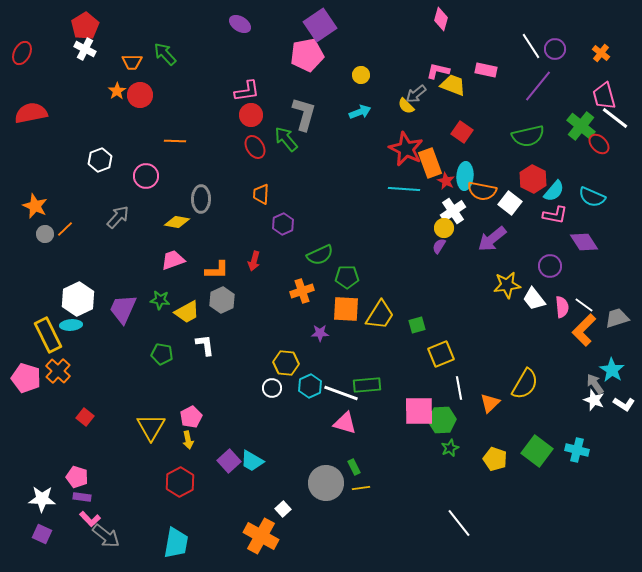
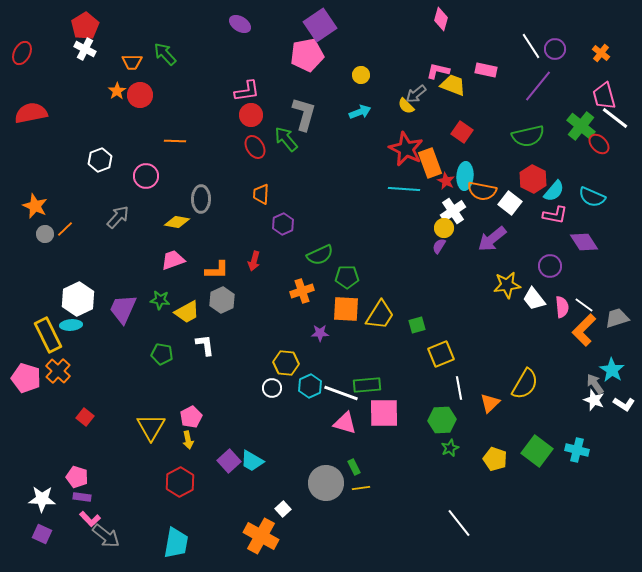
pink square at (419, 411): moved 35 px left, 2 px down
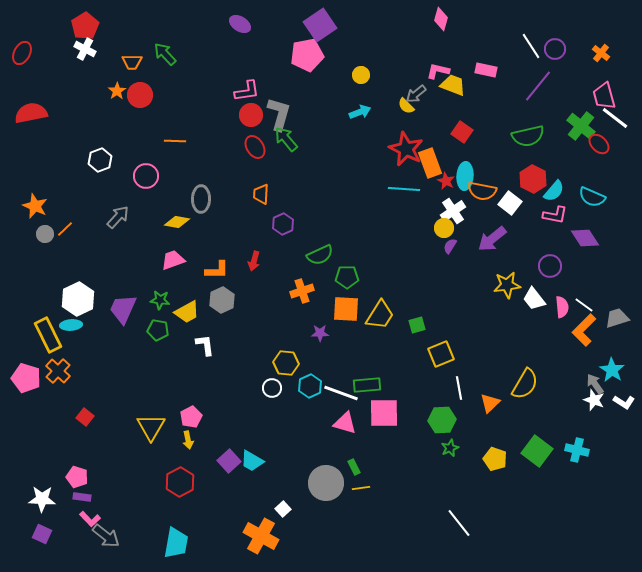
gray L-shape at (304, 114): moved 25 px left
purple diamond at (584, 242): moved 1 px right, 4 px up
purple semicircle at (439, 246): moved 11 px right
green pentagon at (162, 354): moved 4 px left, 24 px up
white L-shape at (624, 404): moved 2 px up
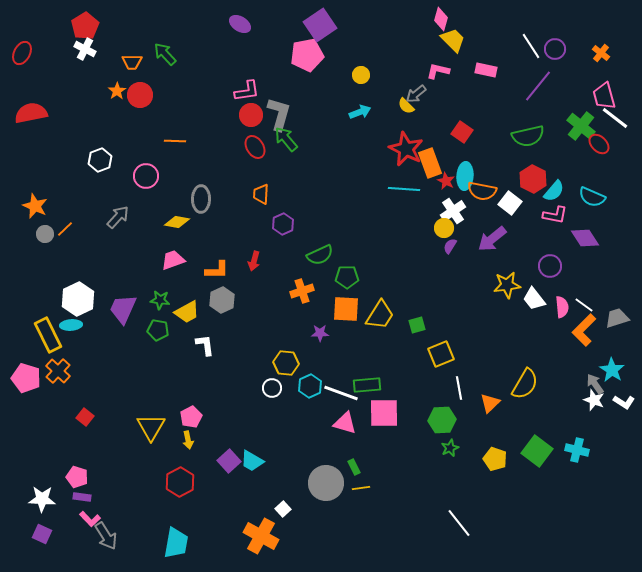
yellow trapezoid at (453, 85): moved 45 px up; rotated 24 degrees clockwise
gray arrow at (106, 536): rotated 20 degrees clockwise
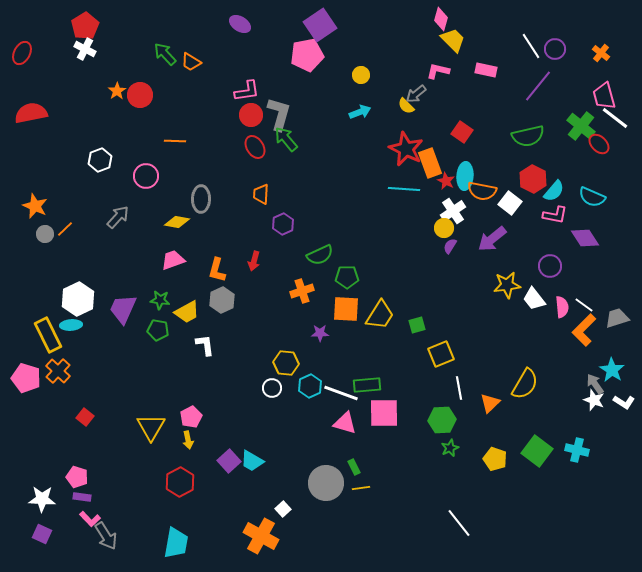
orange trapezoid at (132, 62): moved 59 px right; rotated 30 degrees clockwise
orange L-shape at (217, 270): rotated 105 degrees clockwise
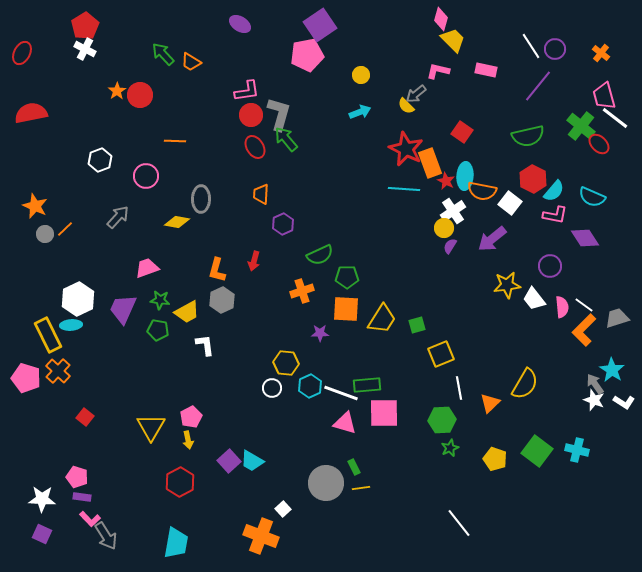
green arrow at (165, 54): moved 2 px left
pink trapezoid at (173, 260): moved 26 px left, 8 px down
yellow trapezoid at (380, 315): moved 2 px right, 4 px down
orange cross at (261, 536): rotated 8 degrees counterclockwise
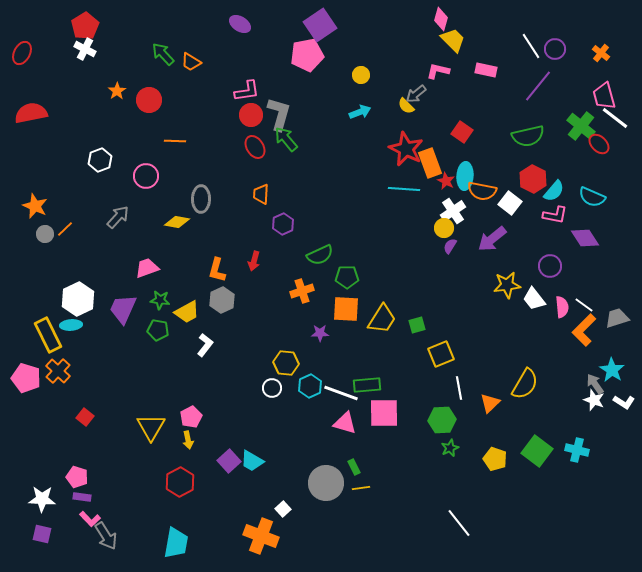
red circle at (140, 95): moved 9 px right, 5 px down
white L-shape at (205, 345): rotated 45 degrees clockwise
purple square at (42, 534): rotated 12 degrees counterclockwise
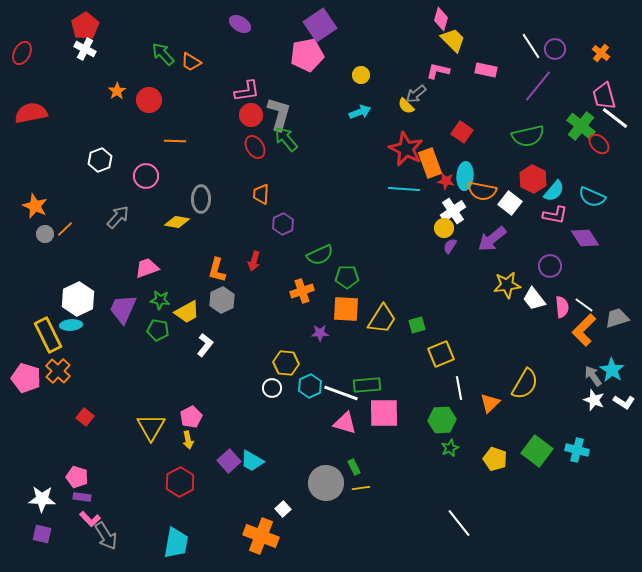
red star at (446, 181): rotated 18 degrees counterclockwise
gray arrow at (595, 384): moved 2 px left, 8 px up
